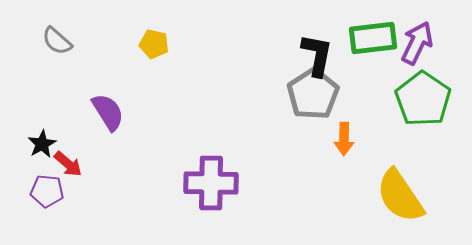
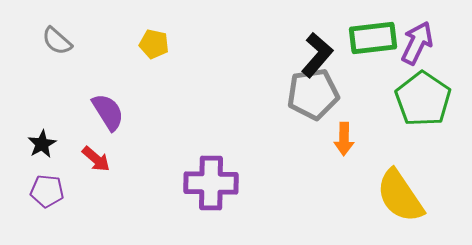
black L-shape: rotated 30 degrees clockwise
gray pentagon: rotated 24 degrees clockwise
red arrow: moved 28 px right, 5 px up
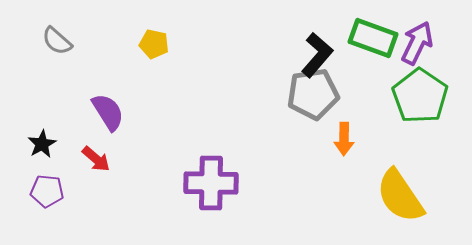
green rectangle: rotated 27 degrees clockwise
green pentagon: moved 3 px left, 3 px up
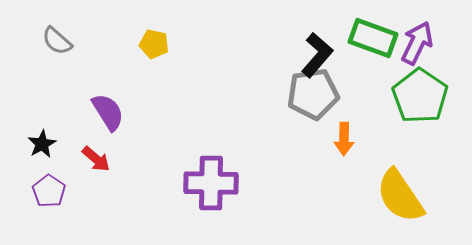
purple pentagon: moved 2 px right; rotated 28 degrees clockwise
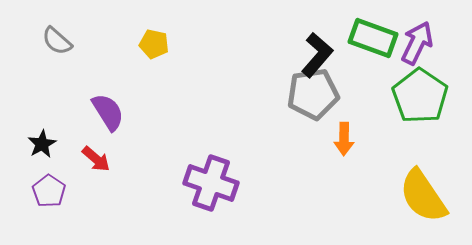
purple cross: rotated 18 degrees clockwise
yellow semicircle: moved 23 px right
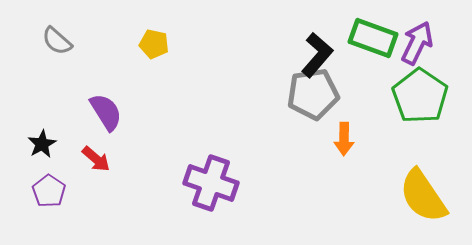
purple semicircle: moved 2 px left
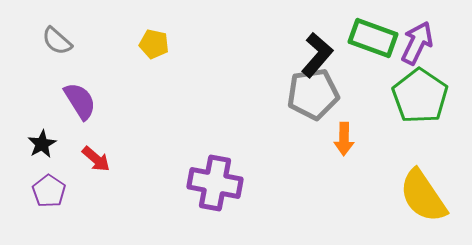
purple semicircle: moved 26 px left, 11 px up
purple cross: moved 4 px right; rotated 8 degrees counterclockwise
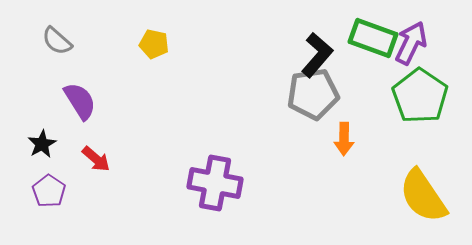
purple arrow: moved 6 px left
